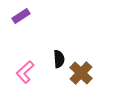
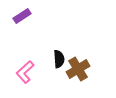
purple rectangle: moved 1 px right
brown cross: moved 3 px left, 4 px up; rotated 15 degrees clockwise
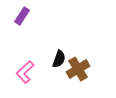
purple rectangle: rotated 24 degrees counterclockwise
black semicircle: rotated 24 degrees clockwise
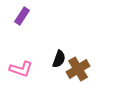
pink L-shape: moved 4 px left, 3 px up; rotated 120 degrees counterclockwise
